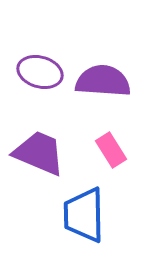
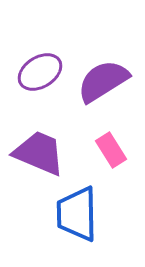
purple ellipse: rotated 48 degrees counterclockwise
purple semicircle: rotated 36 degrees counterclockwise
blue trapezoid: moved 7 px left, 1 px up
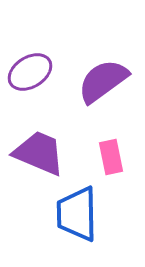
purple ellipse: moved 10 px left
purple semicircle: rotated 4 degrees counterclockwise
pink rectangle: moved 7 px down; rotated 20 degrees clockwise
